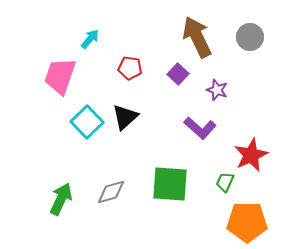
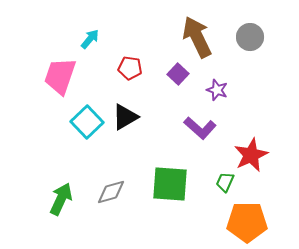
black triangle: rotated 12 degrees clockwise
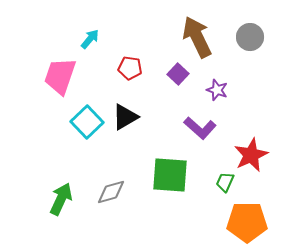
green square: moved 9 px up
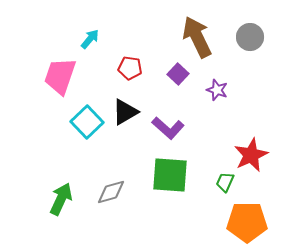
black triangle: moved 5 px up
purple L-shape: moved 32 px left
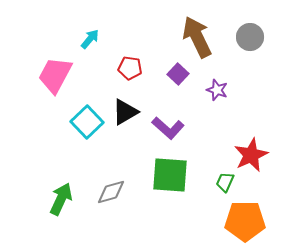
pink trapezoid: moved 5 px left, 1 px up; rotated 9 degrees clockwise
orange pentagon: moved 2 px left, 1 px up
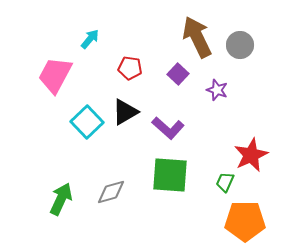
gray circle: moved 10 px left, 8 px down
